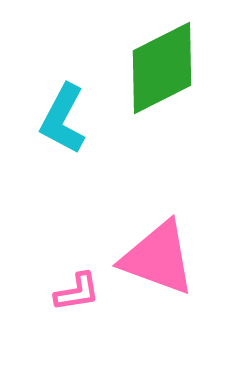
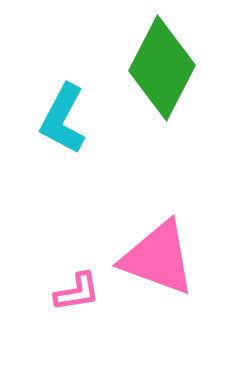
green diamond: rotated 36 degrees counterclockwise
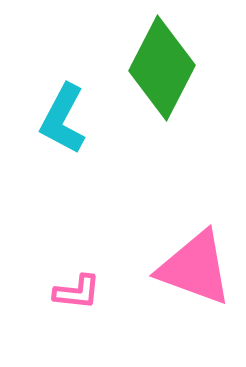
pink triangle: moved 37 px right, 10 px down
pink L-shape: rotated 15 degrees clockwise
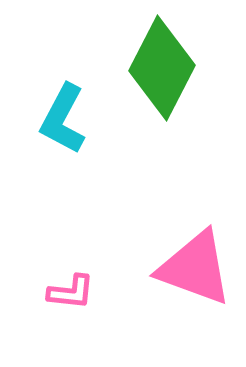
pink L-shape: moved 6 px left
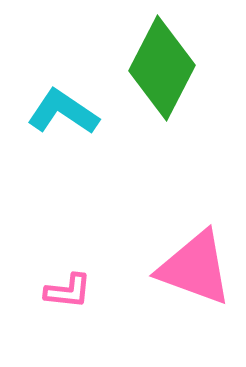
cyan L-shape: moved 7 px up; rotated 96 degrees clockwise
pink L-shape: moved 3 px left, 1 px up
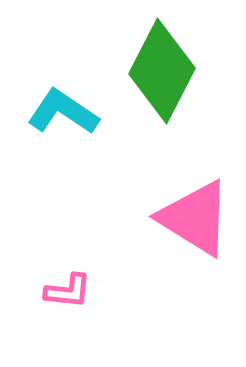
green diamond: moved 3 px down
pink triangle: moved 50 px up; rotated 12 degrees clockwise
